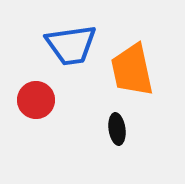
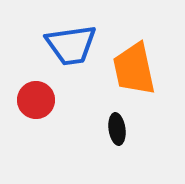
orange trapezoid: moved 2 px right, 1 px up
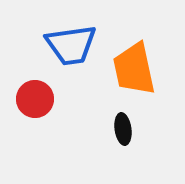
red circle: moved 1 px left, 1 px up
black ellipse: moved 6 px right
